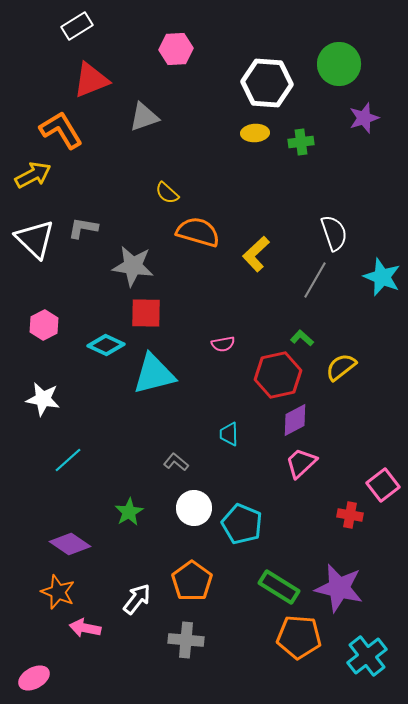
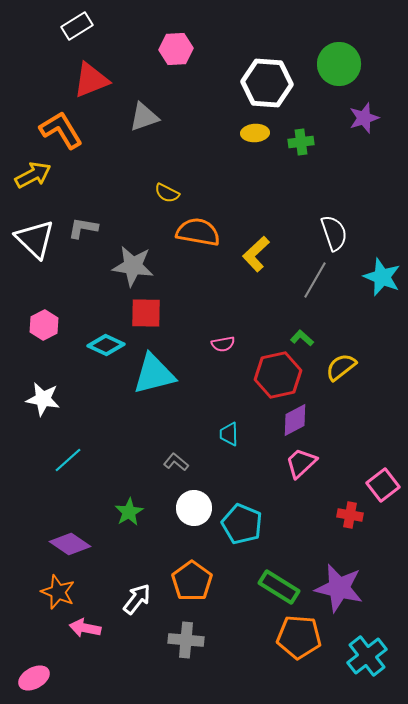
yellow semicircle at (167, 193): rotated 15 degrees counterclockwise
orange semicircle at (198, 232): rotated 6 degrees counterclockwise
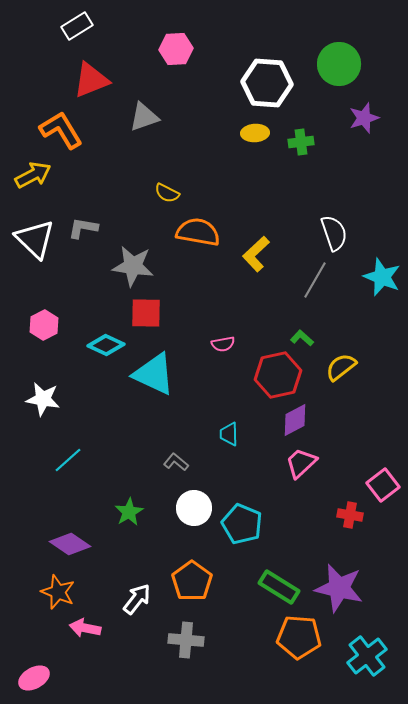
cyan triangle at (154, 374): rotated 39 degrees clockwise
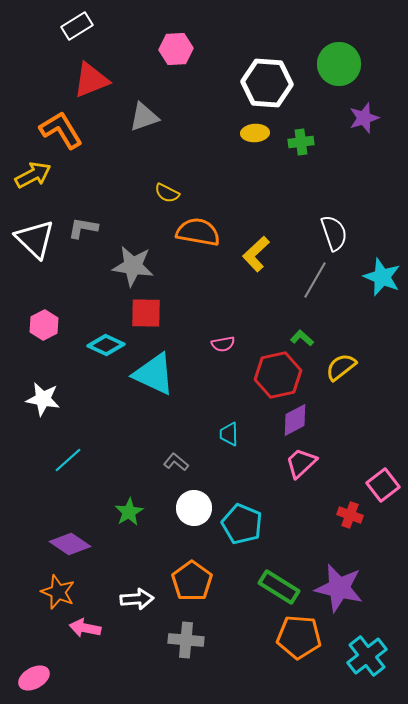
red cross at (350, 515): rotated 10 degrees clockwise
white arrow at (137, 599): rotated 48 degrees clockwise
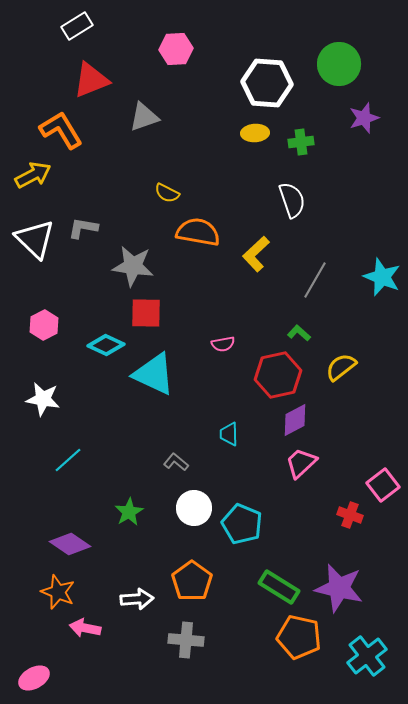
white semicircle at (334, 233): moved 42 px left, 33 px up
green L-shape at (302, 338): moved 3 px left, 5 px up
orange pentagon at (299, 637): rotated 9 degrees clockwise
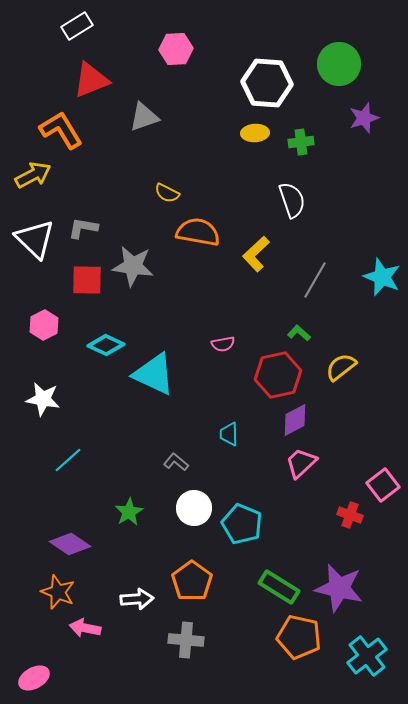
red square at (146, 313): moved 59 px left, 33 px up
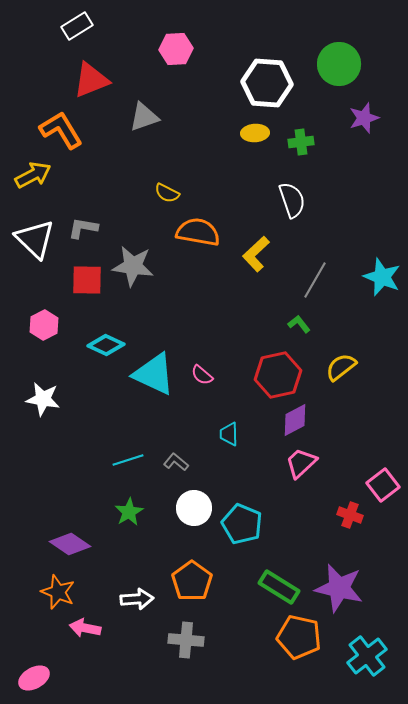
green L-shape at (299, 333): moved 9 px up; rotated 10 degrees clockwise
pink semicircle at (223, 344): moved 21 px left, 31 px down; rotated 50 degrees clockwise
cyan line at (68, 460): moved 60 px right; rotated 24 degrees clockwise
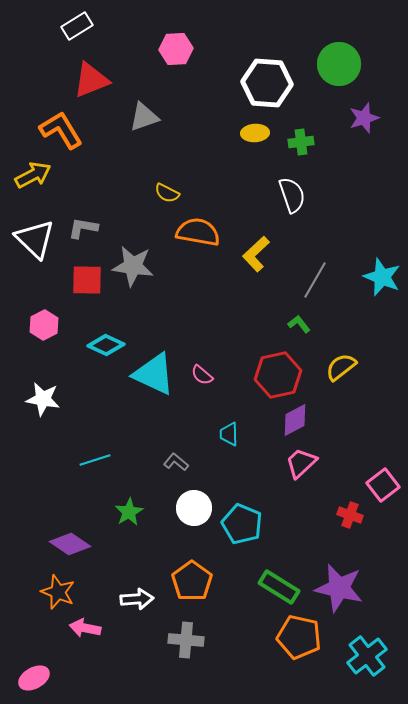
white semicircle at (292, 200): moved 5 px up
cyan line at (128, 460): moved 33 px left
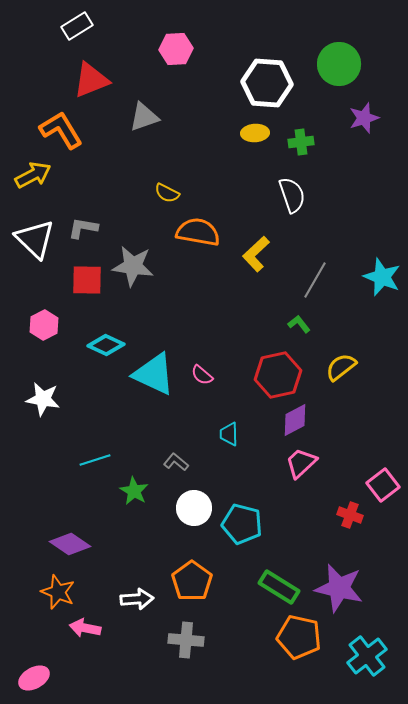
green star at (129, 512): moved 5 px right, 21 px up; rotated 12 degrees counterclockwise
cyan pentagon at (242, 524): rotated 9 degrees counterclockwise
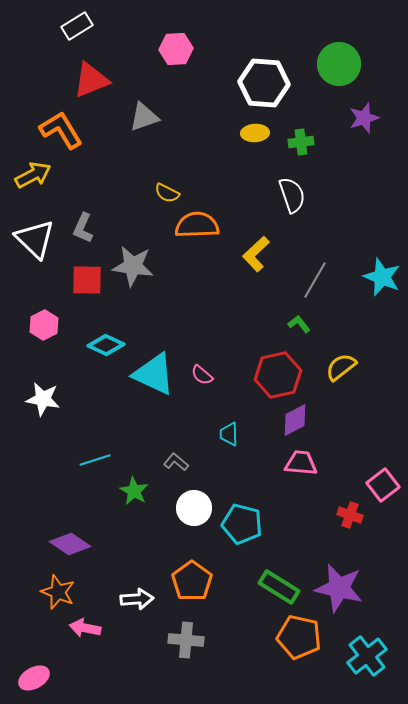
white hexagon at (267, 83): moved 3 px left
gray L-shape at (83, 228): rotated 76 degrees counterclockwise
orange semicircle at (198, 232): moved 1 px left, 7 px up; rotated 12 degrees counterclockwise
pink trapezoid at (301, 463): rotated 48 degrees clockwise
